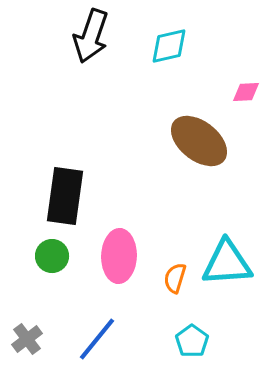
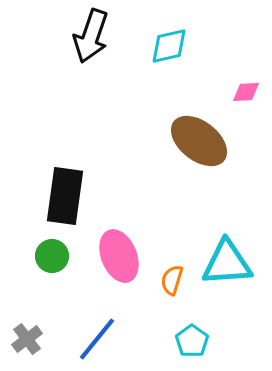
pink ellipse: rotated 24 degrees counterclockwise
orange semicircle: moved 3 px left, 2 px down
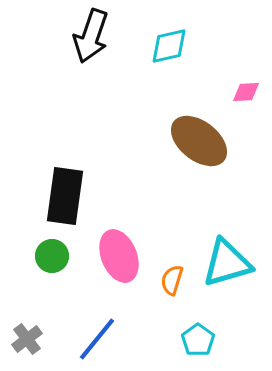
cyan triangle: rotated 12 degrees counterclockwise
cyan pentagon: moved 6 px right, 1 px up
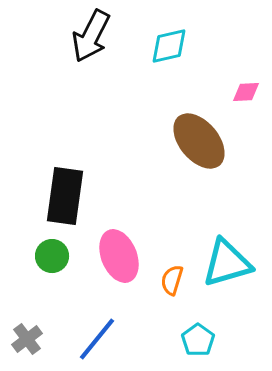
black arrow: rotated 8 degrees clockwise
brown ellipse: rotated 12 degrees clockwise
